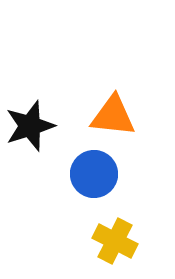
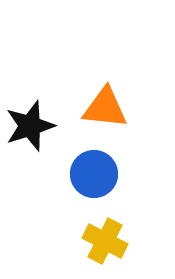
orange triangle: moved 8 px left, 8 px up
yellow cross: moved 10 px left
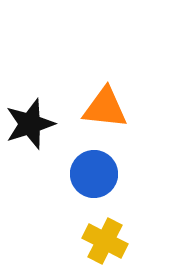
black star: moved 2 px up
